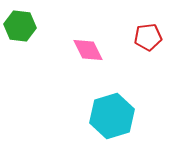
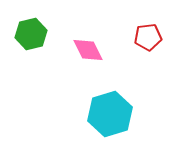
green hexagon: moved 11 px right, 8 px down; rotated 20 degrees counterclockwise
cyan hexagon: moved 2 px left, 2 px up
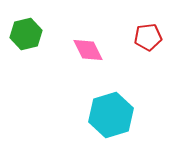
green hexagon: moved 5 px left
cyan hexagon: moved 1 px right, 1 px down
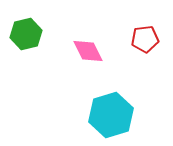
red pentagon: moved 3 px left, 2 px down
pink diamond: moved 1 px down
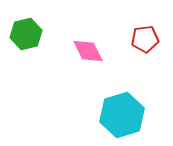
cyan hexagon: moved 11 px right
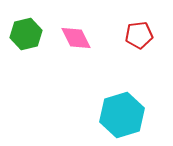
red pentagon: moved 6 px left, 4 px up
pink diamond: moved 12 px left, 13 px up
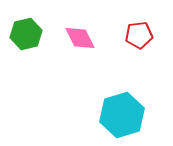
pink diamond: moved 4 px right
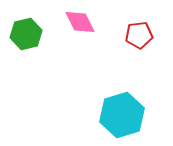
pink diamond: moved 16 px up
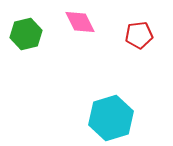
cyan hexagon: moved 11 px left, 3 px down
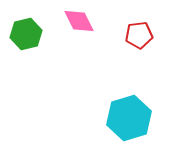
pink diamond: moved 1 px left, 1 px up
cyan hexagon: moved 18 px right
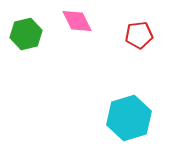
pink diamond: moved 2 px left
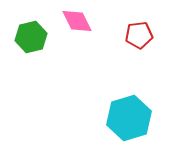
green hexagon: moved 5 px right, 3 px down
